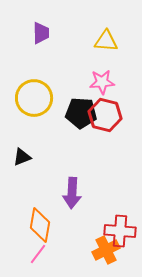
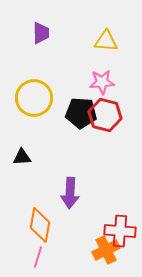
black triangle: rotated 18 degrees clockwise
purple arrow: moved 2 px left
pink line: moved 3 px down; rotated 20 degrees counterclockwise
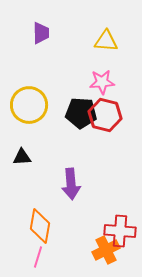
yellow circle: moved 5 px left, 7 px down
purple arrow: moved 1 px right, 9 px up; rotated 8 degrees counterclockwise
orange diamond: moved 1 px down
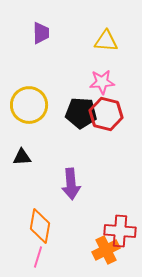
red hexagon: moved 1 px right, 1 px up
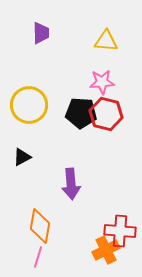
black triangle: rotated 24 degrees counterclockwise
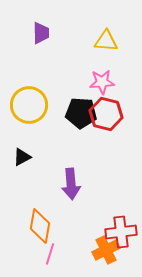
red cross: moved 1 px right, 1 px down; rotated 12 degrees counterclockwise
pink line: moved 12 px right, 3 px up
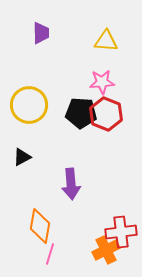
red hexagon: rotated 8 degrees clockwise
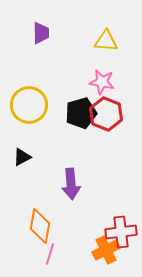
pink star: rotated 15 degrees clockwise
black pentagon: rotated 20 degrees counterclockwise
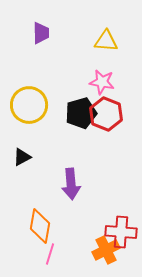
red cross: rotated 12 degrees clockwise
